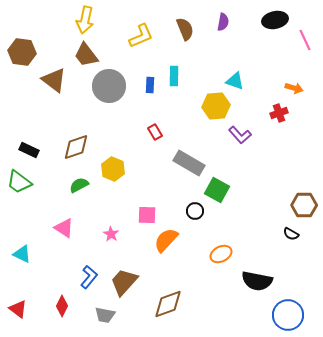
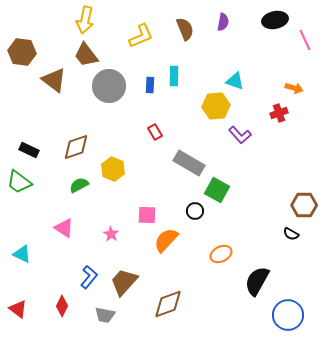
black semicircle at (257, 281): rotated 108 degrees clockwise
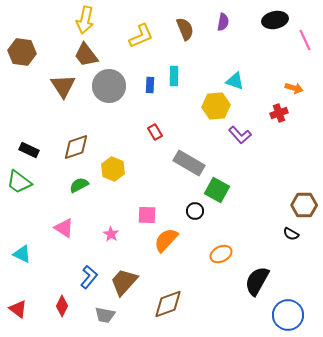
brown triangle at (54, 80): moved 9 px right, 6 px down; rotated 20 degrees clockwise
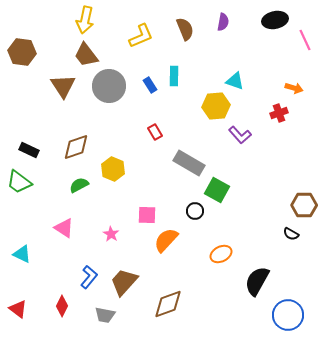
blue rectangle at (150, 85): rotated 35 degrees counterclockwise
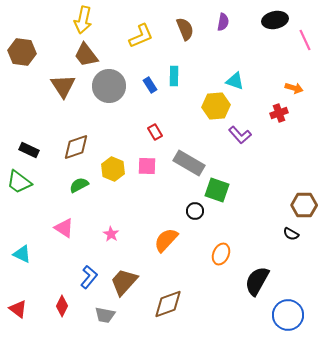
yellow arrow at (85, 20): moved 2 px left
green square at (217, 190): rotated 10 degrees counterclockwise
pink square at (147, 215): moved 49 px up
orange ellipse at (221, 254): rotated 40 degrees counterclockwise
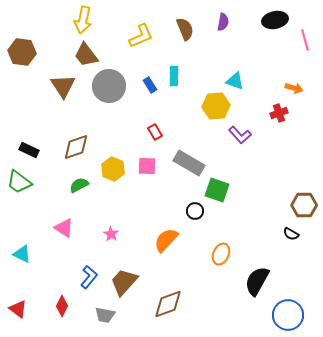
pink line at (305, 40): rotated 10 degrees clockwise
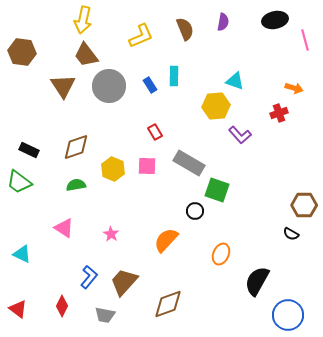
green semicircle at (79, 185): moved 3 px left; rotated 18 degrees clockwise
